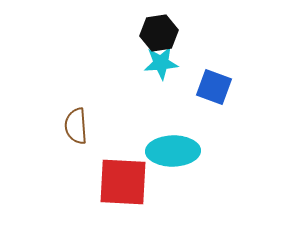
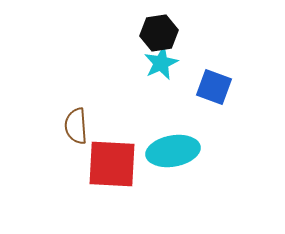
cyan star: rotated 20 degrees counterclockwise
cyan ellipse: rotated 9 degrees counterclockwise
red square: moved 11 px left, 18 px up
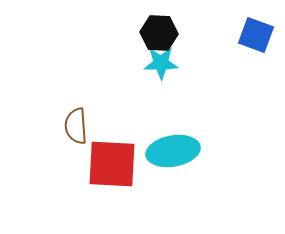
black hexagon: rotated 12 degrees clockwise
cyan star: rotated 24 degrees clockwise
blue square: moved 42 px right, 52 px up
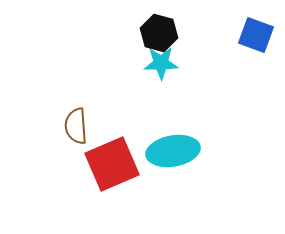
black hexagon: rotated 12 degrees clockwise
red square: rotated 26 degrees counterclockwise
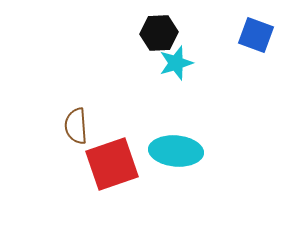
black hexagon: rotated 18 degrees counterclockwise
cyan star: moved 15 px right; rotated 16 degrees counterclockwise
cyan ellipse: moved 3 px right; rotated 15 degrees clockwise
red square: rotated 4 degrees clockwise
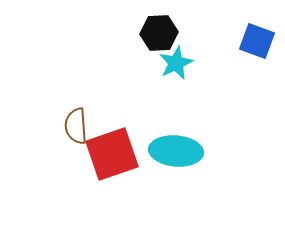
blue square: moved 1 px right, 6 px down
cyan star: rotated 8 degrees counterclockwise
red square: moved 10 px up
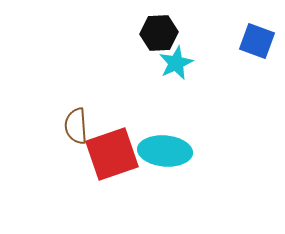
cyan ellipse: moved 11 px left
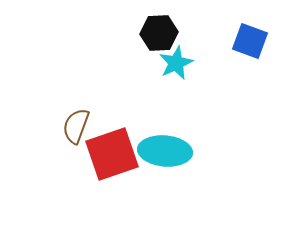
blue square: moved 7 px left
brown semicircle: rotated 24 degrees clockwise
